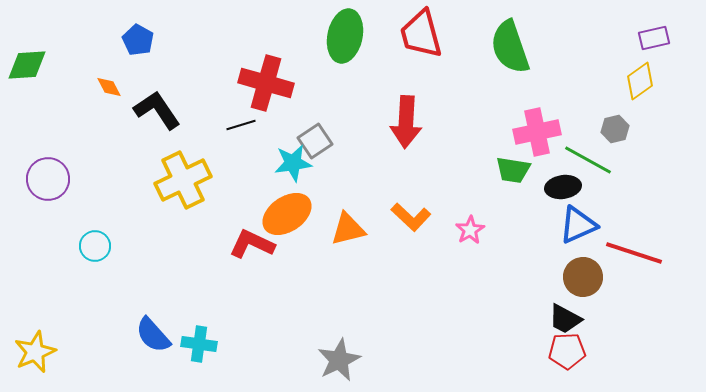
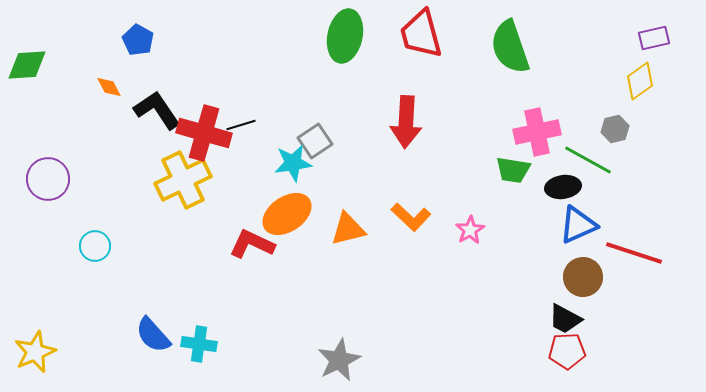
red cross: moved 62 px left, 50 px down
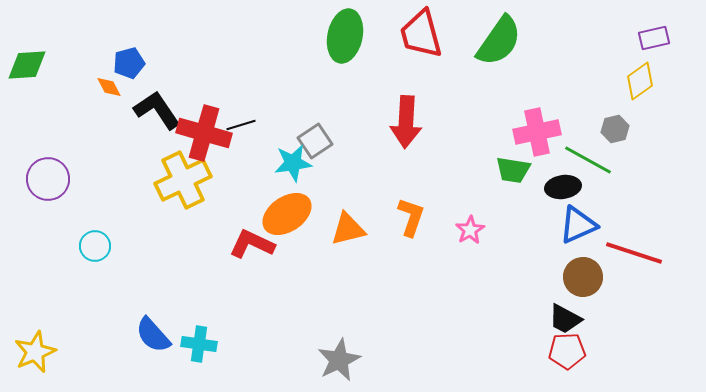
blue pentagon: moved 9 px left, 23 px down; rotated 28 degrees clockwise
green semicircle: moved 11 px left, 6 px up; rotated 126 degrees counterclockwise
orange L-shape: rotated 114 degrees counterclockwise
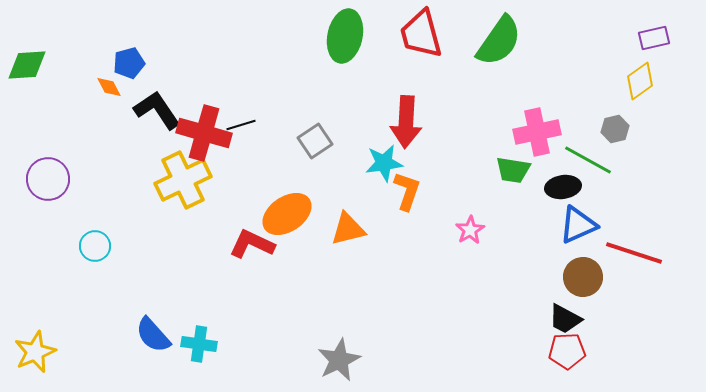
cyan star: moved 91 px right
orange L-shape: moved 4 px left, 26 px up
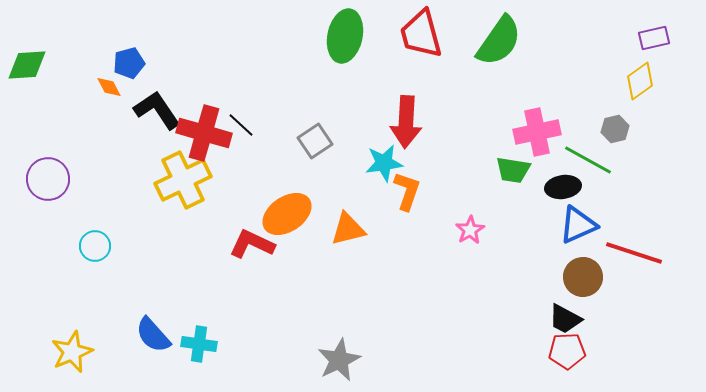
black line: rotated 60 degrees clockwise
yellow star: moved 37 px right
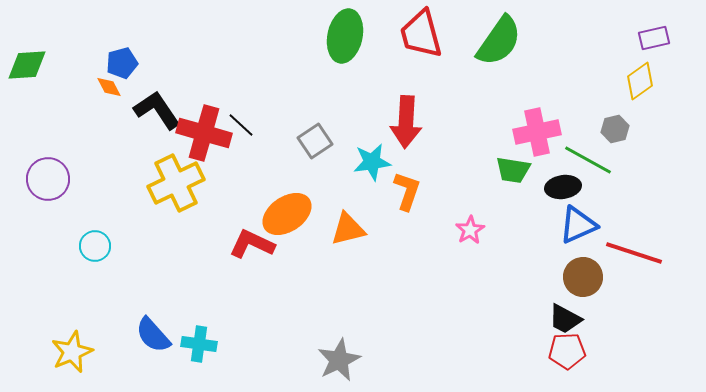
blue pentagon: moved 7 px left
cyan star: moved 12 px left, 1 px up
yellow cross: moved 7 px left, 3 px down
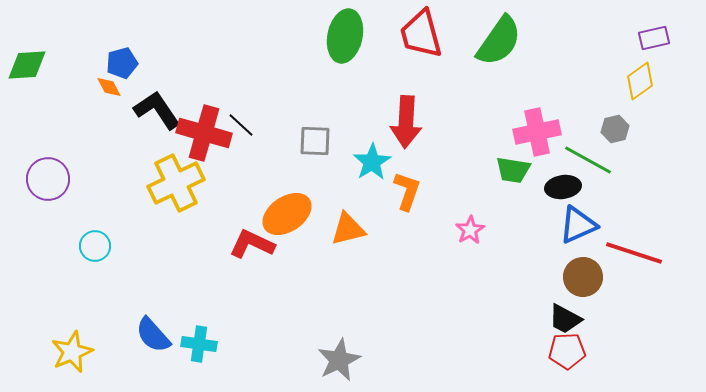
gray square: rotated 36 degrees clockwise
cyan star: rotated 24 degrees counterclockwise
